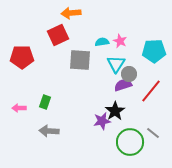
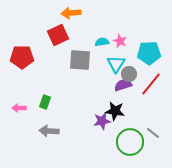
cyan pentagon: moved 5 px left, 2 px down
red line: moved 7 px up
black star: rotated 30 degrees counterclockwise
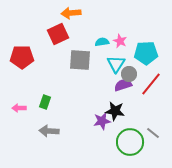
red square: moved 1 px up
cyan pentagon: moved 3 px left
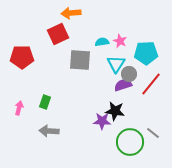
pink arrow: rotated 104 degrees clockwise
purple star: rotated 12 degrees clockwise
